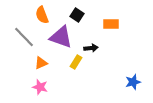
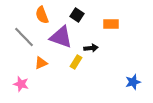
pink star: moved 19 px left, 3 px up
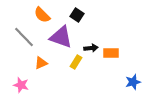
orange semicircle: rotated 24 degrees counterclockwise
orange rectangle: moved 29 px down
pink star: moved 1 px down
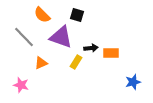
black square: rotated 16 degrees counterclockwise
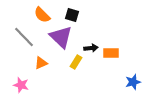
black square: moved 5 px left
purple triangle: rotated 25 degrees clockwise
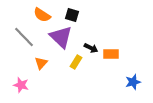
orange semicircle: rotated 12 degrees counterclockwise
black arrow: rotated 32 degrees clockwise
orange rectangle: moved 1 px down
orange triangle: rotated 24 degrees counterclockwise
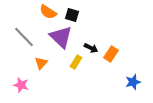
orange semicircle: moved 6 px right, 3 px up
orange rectangle: rotated 56 degrees counterclockwise
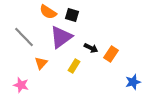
purple triangle: rotated 40 degrees clockwise
yellow rectangle: moved 2 px left, 4 px down
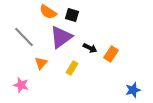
black arrow: moved 1 px left
yellow rectangle: moved 2 px left, 2 px down
blue star: moved 8 px down
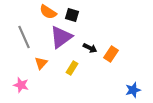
gray line: rotated 20 degrees clockwise
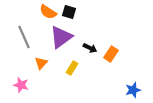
black square: moved 3 px left, 3 px up
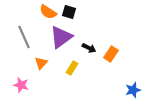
black arrow: moved 1 px left
